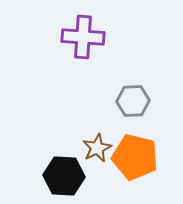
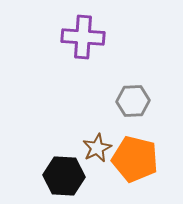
orange pentagon: moved 2 px down
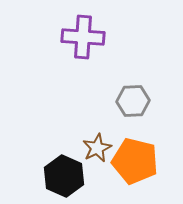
orange pentagon: moved 2 px down
black hexagon: rotated 21 degrees clockwise
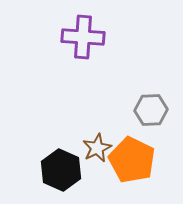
gray hexagon: moved 18 px right, 9 px down
orange pentagon: moved 3 px left, 1 px up; rotated 12 degrees clockwise
black hexagon: moved 3 px left, 6 px up
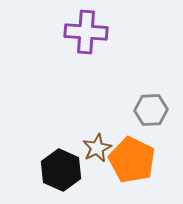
purple cross: moved 3 px right, 5 px up
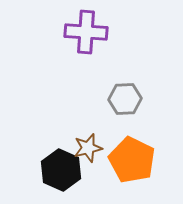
gray hexagon: moved 26 px left, 11 px up
brown star: moved 9 px left; rotated 12 degrees clockwise
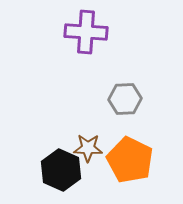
brown star: rotated 16 degrees clockwise
orange pentagon: moved 2 px left
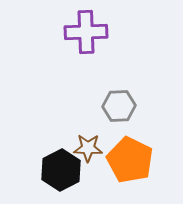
purple cross: rotated 6 degrees counterclockwise
gray hexagon: moved 6 px left, 7 px down
black hexagon: rotated 9 degrees clockwise
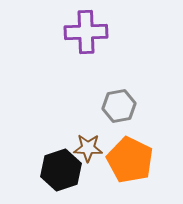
gray hexagon: rotated 8 degrees counterclockwise
black hexagon: rotated 9 degrees clockwise
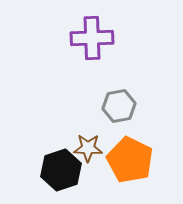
purple cross: moved 6 px right, 6 px down
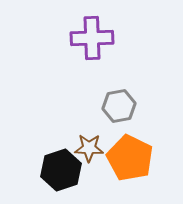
brown star: moved 1 px right
orange pentagon: moved 2 px up
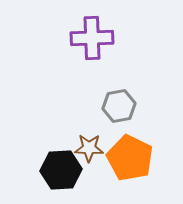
black hexagon: rotated 15 degrees clockwise
